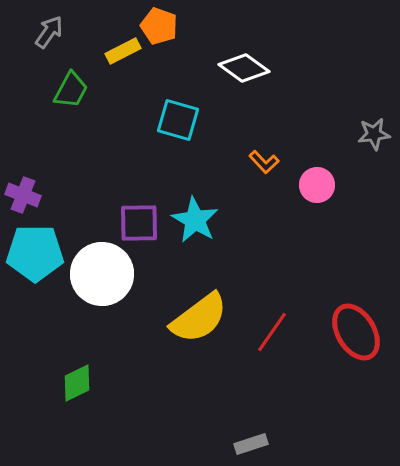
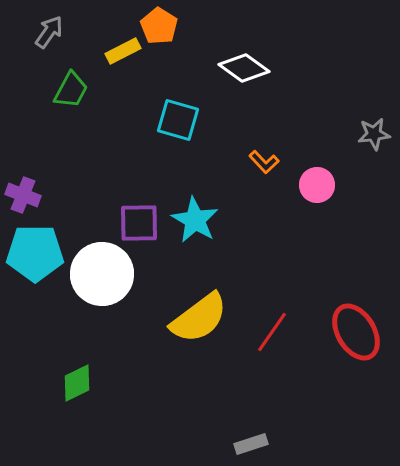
orange pentagon: rotated 12 degrees clockwise
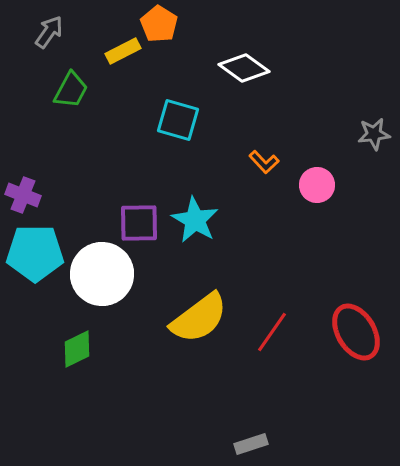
orange pentagon: moved 2 px up
green diamond: moved 34 px up
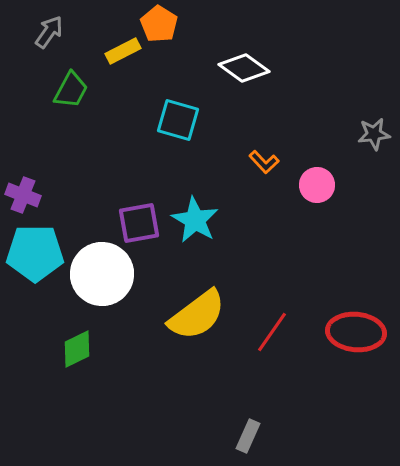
purple square: rotated 9 degrees counterclockwise
yellow semicircle: moved 2 px left, 3 px up
red ellipse: rotated 54 degrees counterclockwise
gray rectangle: moved 3 px left, 8 px up; rotated 48 degrees counterclockwise
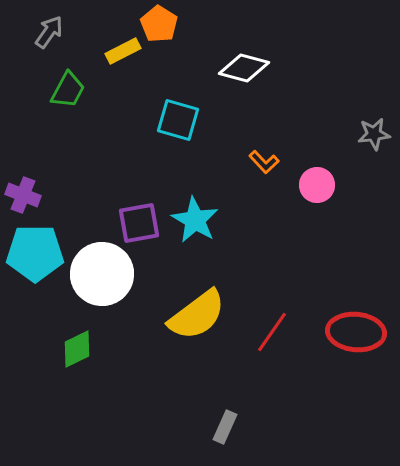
white diamond: rotated 21 degrees counterclockwise
green trapezoid: moved 3 px left
gray rectangle: moved 23 px left, 9 px up
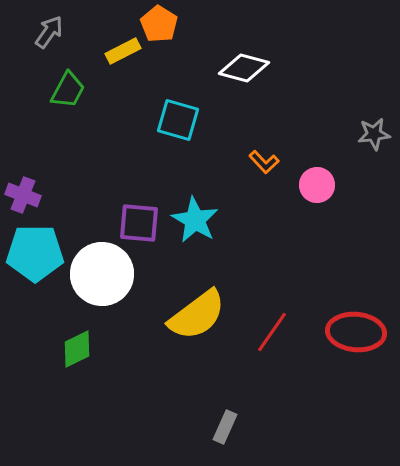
purple square: rotated 15 degrees clockwise
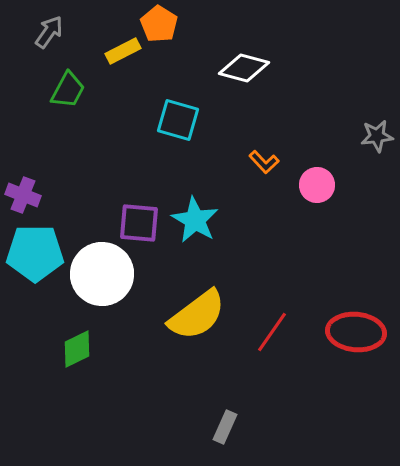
gray star: moved 3 px right, 2 px down
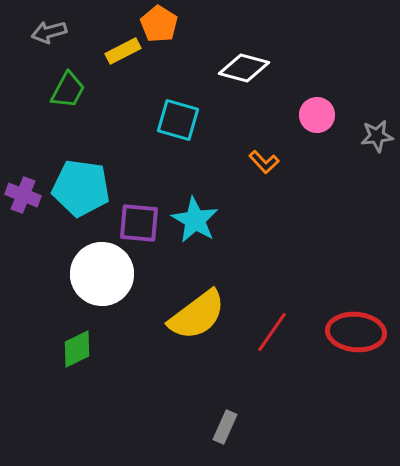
gray arrow: rotated 140 degrees counterclockwise
pink circle: moved 70 px up
cyan pentagon: moved 46 px right, 65 px up; rotated 8 degrees clockwise
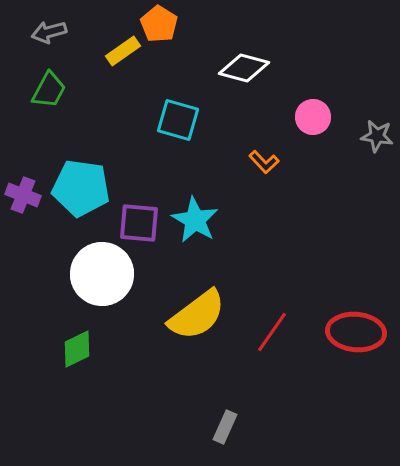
yellow rectangle: rotated 8 degrees counterclockwise
green trapezoid: moved 19 px left
pink circle: moved 4 px left, 2 px down
gray star: rotated 16 degrees clockwise
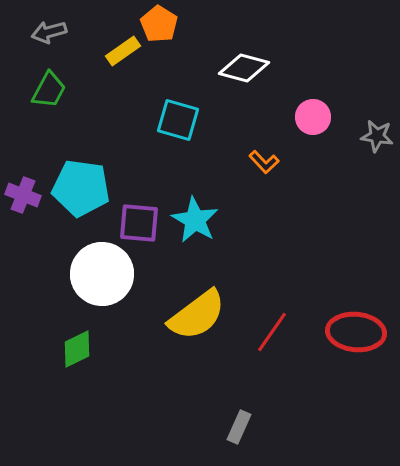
gray rectangle: moved 14 px right
